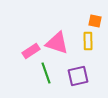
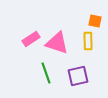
pink rectangle: moved 12 px up
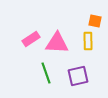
pink triangle: rotated 15 degrees counterclockwise
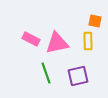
pink rectangle: rotated 60 degrees clockwise
pink triangle: rotated 15 degrees counterclockwise
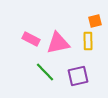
orange square: rotated 24 degrees counterclockwise
pink triangle: moved 1 px right
green line: moved 1 px left, 1 px up; rotated 25 degrees counterclockwise
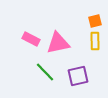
yellow rectangle: moved 7 px right
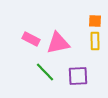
orange square: rotated 16 degrees clockwise
purple square: rotated 10 degrees clockwise
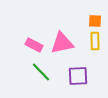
pink rectangle: moved 3 px right, 6 px down
pink triangle: moved 4 px right
green line: moved 4 px left
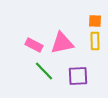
green line: moved 3 px right, 1 px up
